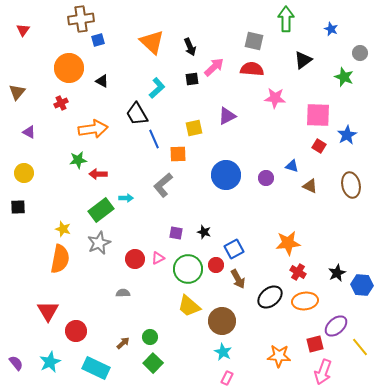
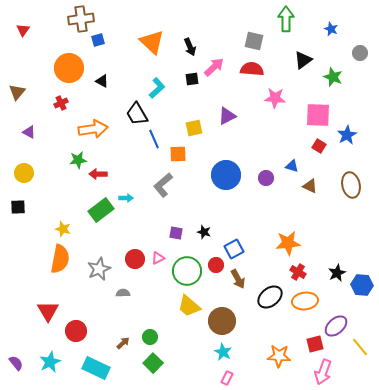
green star at (344, 77): moved 11 px left
gray star at (99, 243): moved 26 px down
green circle at (188, 269): moved 1 px left, 2 px down
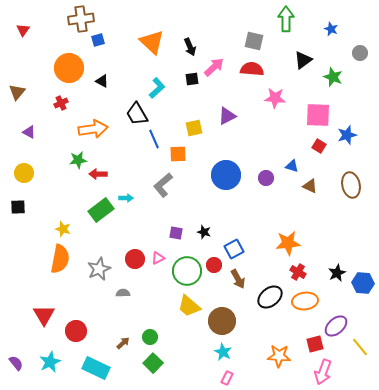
blue star at (347, 135): rotated 12 degrees clockwise
red circle at (216, 265): moved 2 px left
blue hexagon at (362, 285): moved 1 px right, 2 px up
red triangle at (48, 311): moved 4 px left, 4 px down
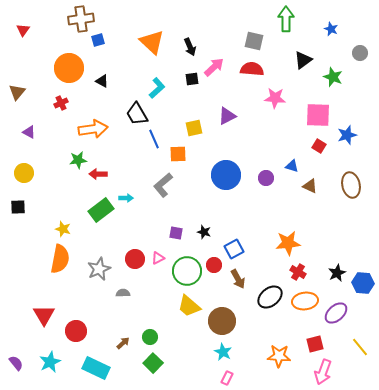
purple ellipse at (336, 326): moved 13 px up
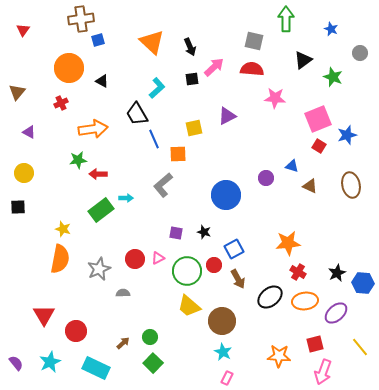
pink square at (318, 115): moved 4 px down; rotated 24 degrees counterclockwise
blue circle at (226, 175): moved 20 px down
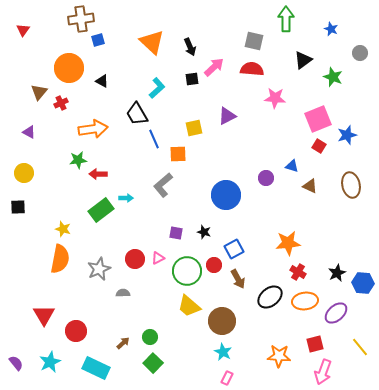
brown triangle at (17, 92): moved 22 px right
